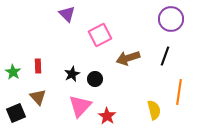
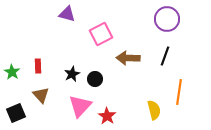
purple triangle: rotated 30 degrees counterclockwise
purple circle: moved 4 px left
pink square: moved 1 px right, 1 px up
brown arrow: rotated 20 degrees clockwise
green star: moved 1 px left
brown triangle: moved 3 px right, 2 px up
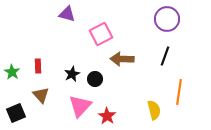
brown arrow: moved 6 px left, 1 px down
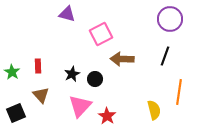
purple circle: moved 3 px right
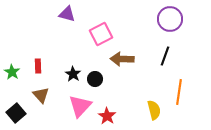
black star: moved 1 px right; rotated 14 degrees counterclockwise
black square: rotated 18 degrees counterclockwise
